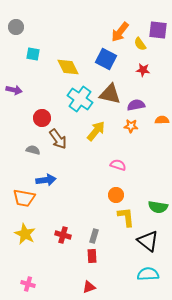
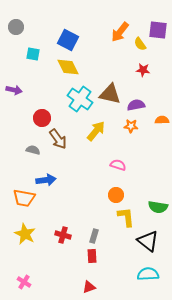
blue square: moved 38 px left, 19 px up
pink cross: moved 4 px left, 2 px up; rotated 16 degrees clockwise
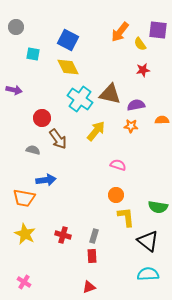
red star: rotated 16 degrees counterclockwise
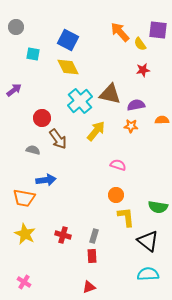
orange arrow: rotated 100 degrees clockwise
purple arrow: rotated 49 degrees counterclockwise
cyan cross: moved 2 px down; rotated 15 degrees clockwise
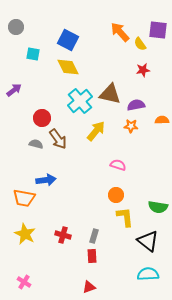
gray semicircle: moved 3 px right, 6 px up
yellow L-shape: moved 1 px left
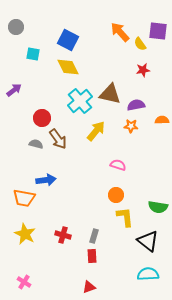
purple square: moved 1 px down
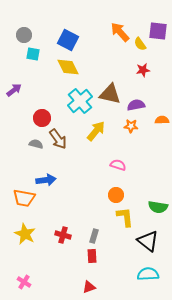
gray circle: moved 8 px right, 8 px down
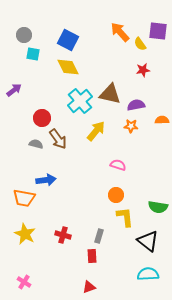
gray rectangle: moved 5 px right
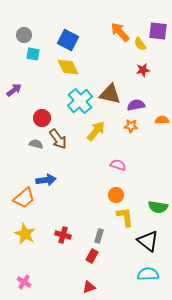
orange trapezoid: rotated 50 degrees counterclockwise
red rectangle: rotated 32 degrees clockwise
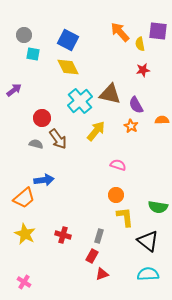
yellow semicircle: rotated 24 degrees clockwise
purple semicircle: rotated 108 degrees counterclockwise
orange star: rotated 24 degrees clockwise
blue arrow: moved 2 px left
red triangle: moved 13 px right, 13 px up
